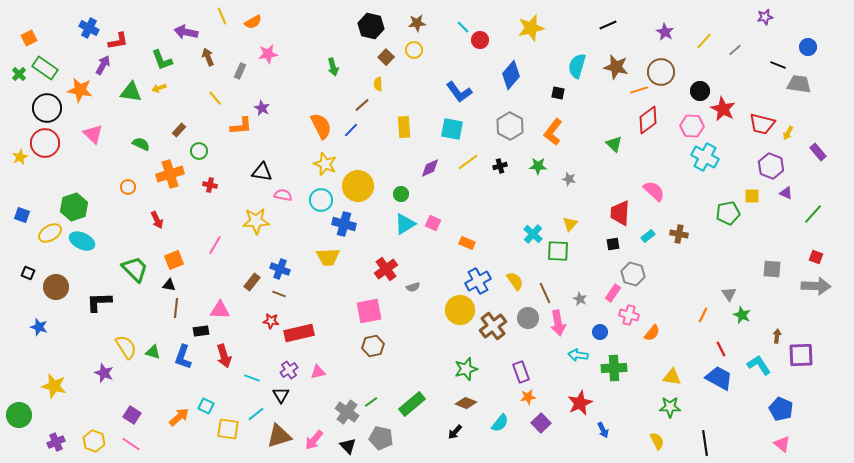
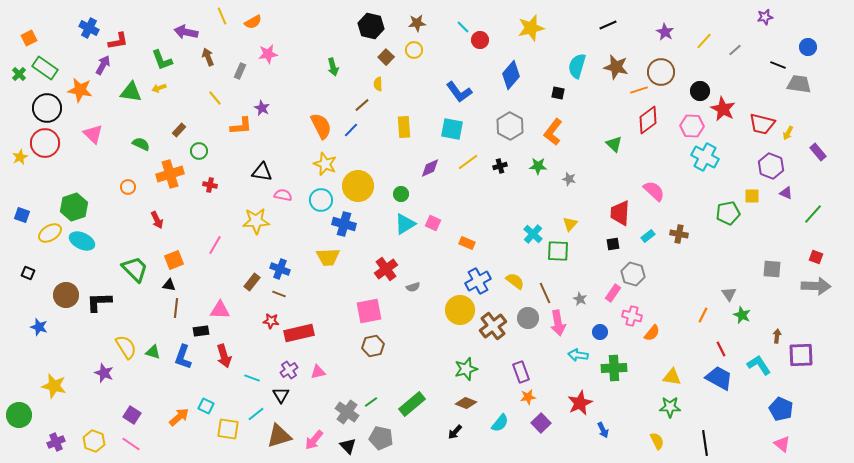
yellow semicircle at (515, 281): rotated 18 degrees counterclockwise
brown circle at (56, 287): moved 10 px right, 8 px down
pink cross at (629, 315): moved 3 px right, 1 px down
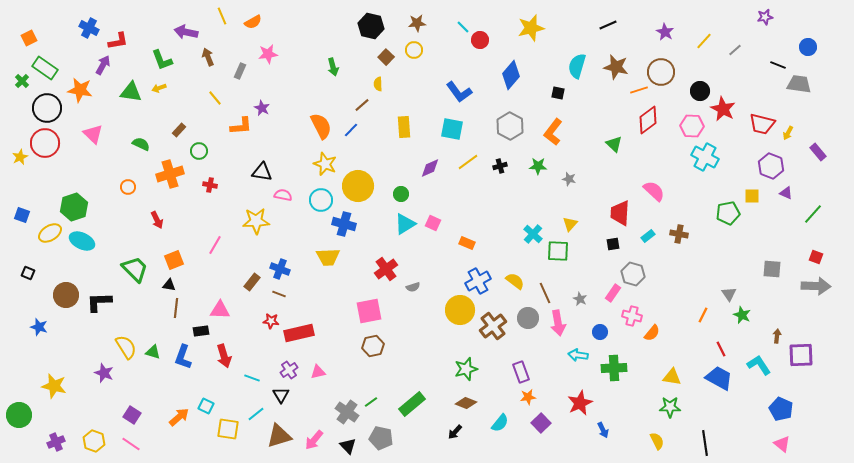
green cross at (19, 74): moved 3 px right, 7 px down
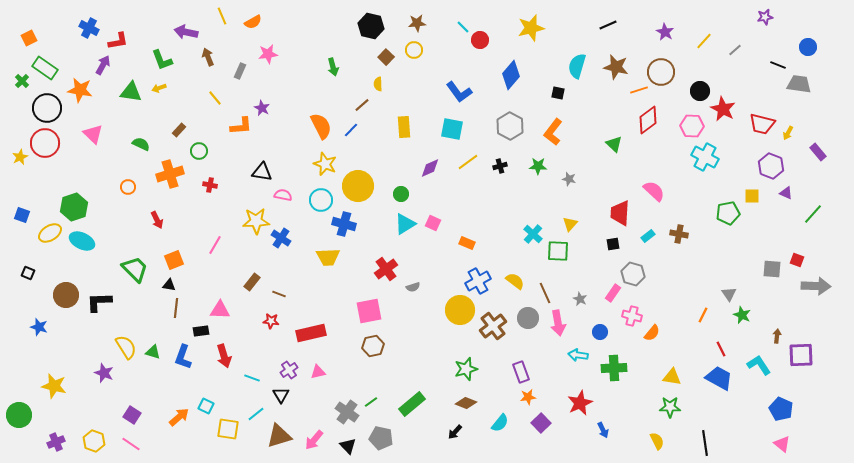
red square at (816, 257): moved 19 px left, 3 px down
blue cross at (280, 269): moved 1 px right, 31 px up; rotated 12 degrees clockwise
red rectangle at (299, 333): moved 12 px right
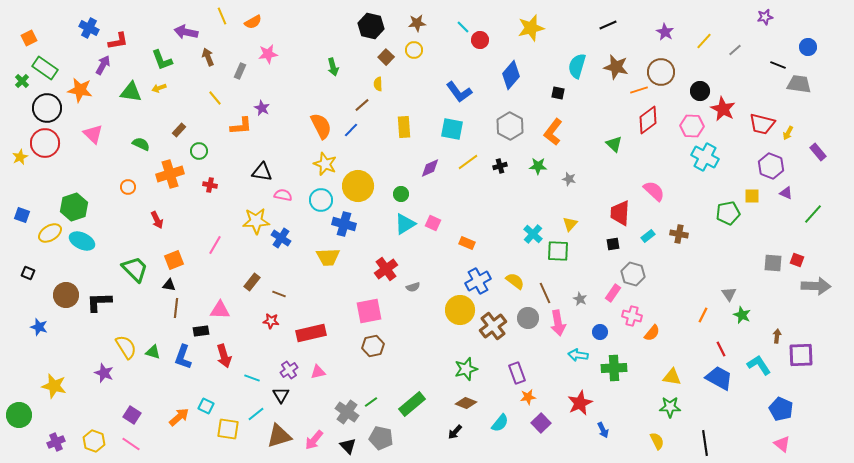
gray square at (772, 269): moved 1 px right, 6 px up
purple rectangle at (521, 372): moved 4 px left, 1 px down
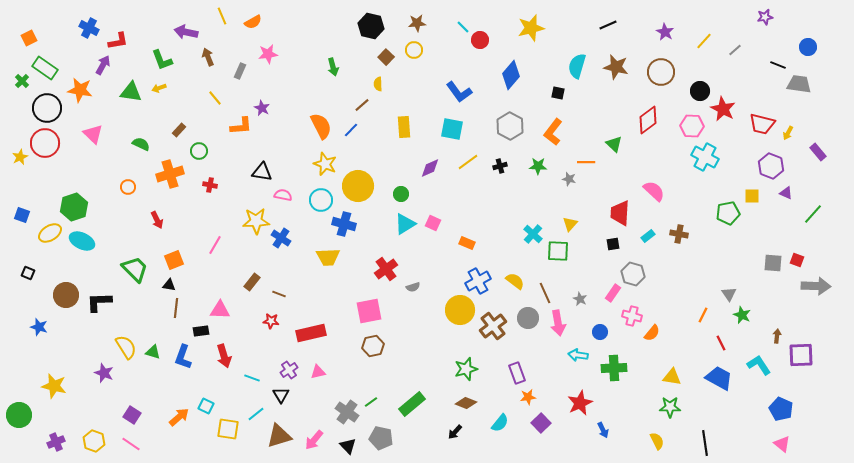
orange line at (639, 90): moved 53 px left, 72 px down; rotated 18 degrees clockwise
red line at (721, 349): moved 6 px up
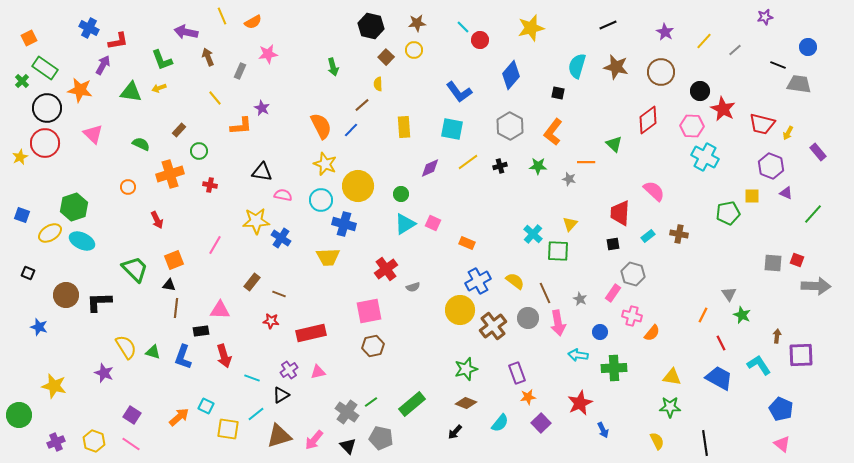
black triangle at (281, 395): rotated 30 degrees clockwise
